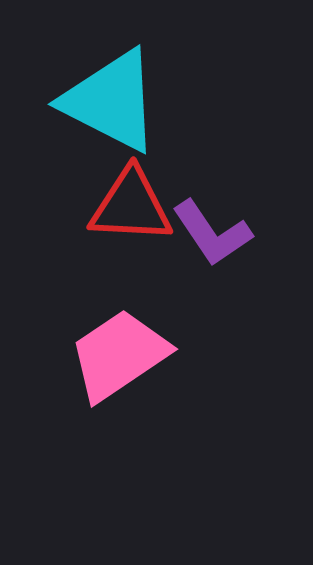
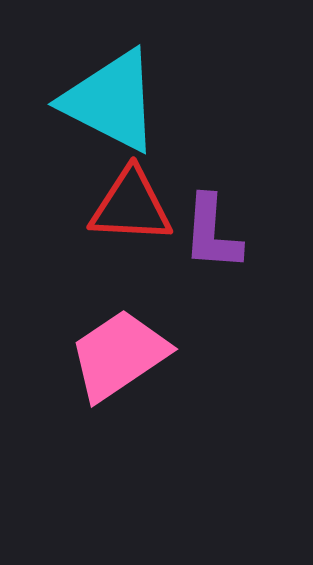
purple L-shape: rotated 38 degrees clockwise
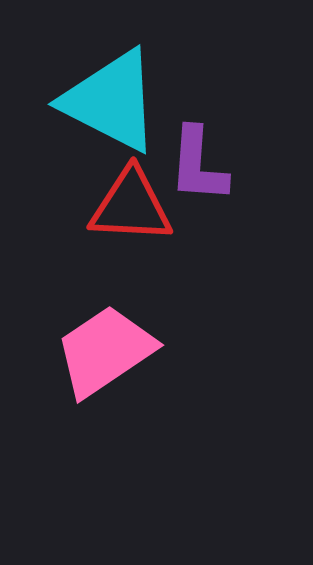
purple L-shape: moved 14 px left, 68 px up
pink trapezoid: moved 14 px left, 4 px up
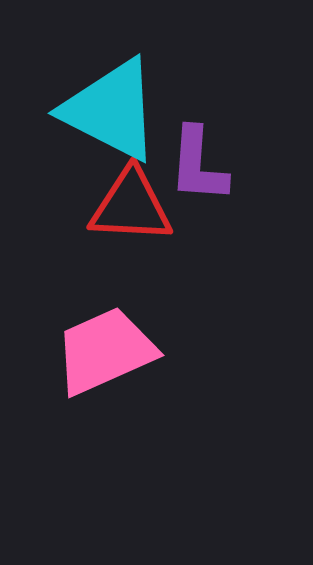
cyan triangle: moved 9 px down
pink trapezoid: rotated 10 degrees clockwise
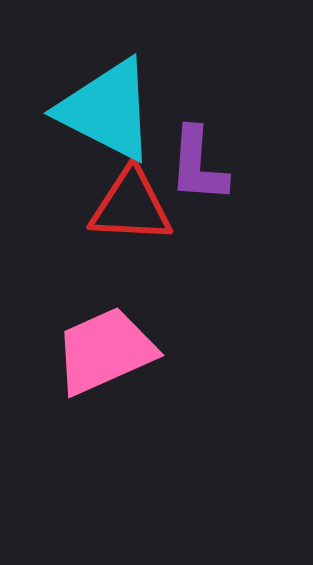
cyan triangle: moved 4 px left
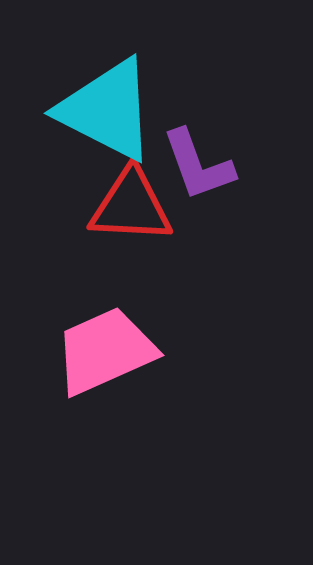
purple L-shape: rotated 24 degrees counterclockwise
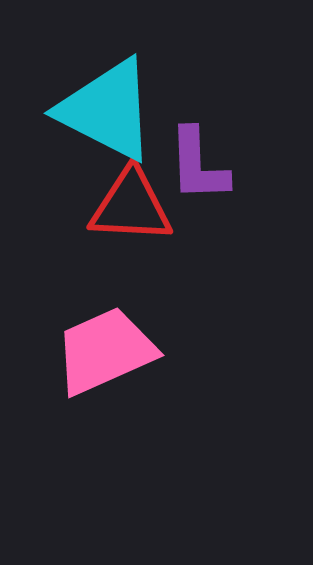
purple L-shape: rotated 18 degrees clockwise
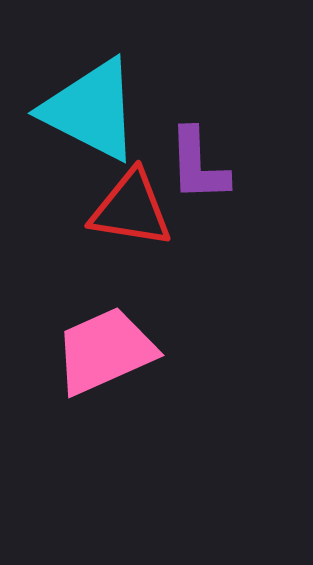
cyan triangle: moved 16 px left
red triangle: moved 3 px down; rotated 6 degrees clockwise
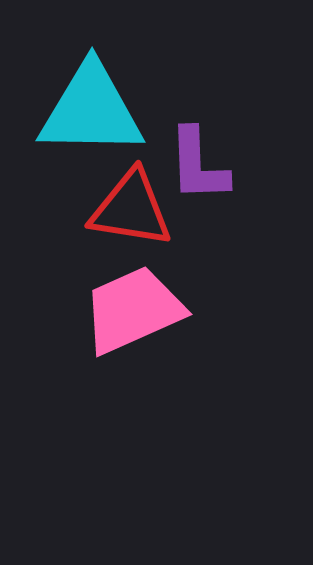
cyan triangle: rotated 26 degrees counterclockwise
pink trapezoid: moved 28 px right, 41 px up
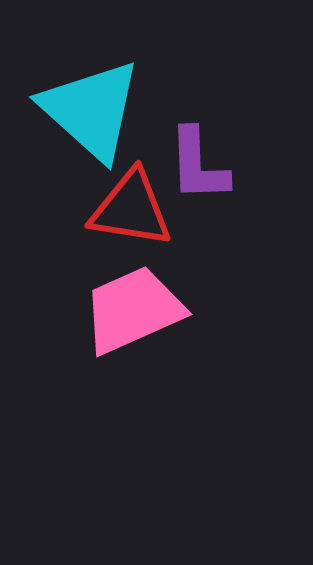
cyan triangle: rotated 41 degrees clockwise
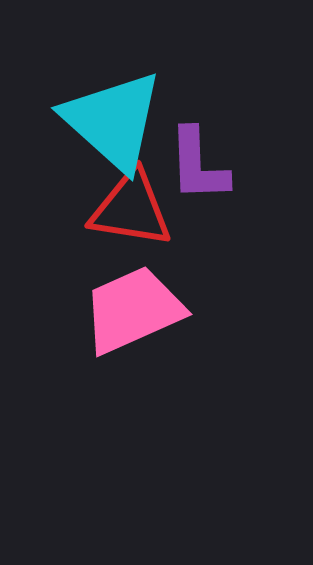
cyan triangle: moved 22 px right, 11 px down
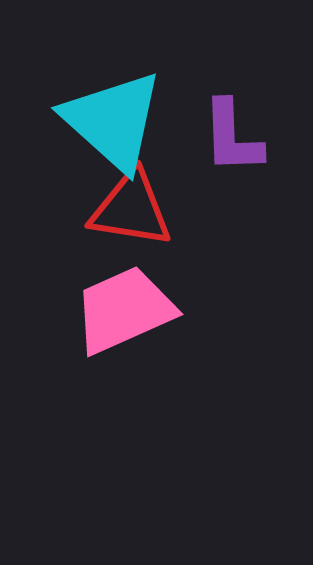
purple L-shape: moved 34 px right, 28 px up
pink trapezoid: moved 9 px left
